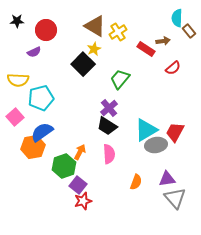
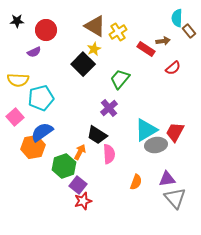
black trapezoid: moved 10 px left, 9 px down
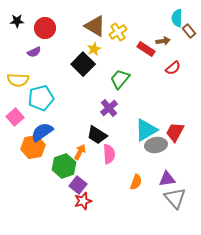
red circle: moved 1 px left, 2 px up
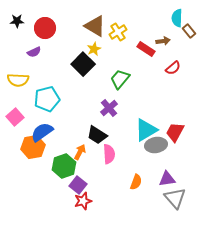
cyan pentagon: moved 6 px right, 1 px down
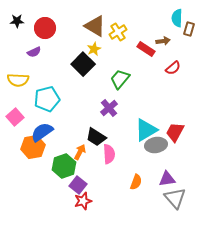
brown rectangle: moved 2 px up; rotated 56 degrees clockwise
black trapezoid: moved 1 px left, 2 px down
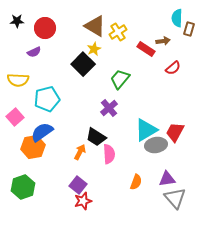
green hexagon: moved 41 px left, 21 px down
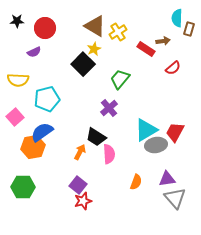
green hexagon: rotated 20 degrees clockwise
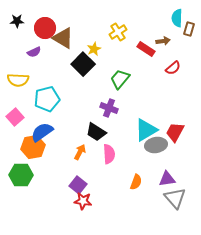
brown triangle: moved 32 px left, 12 px down
purple cross: rotated 30 degrees counterclockwise
black trapezoid: moved 5 px up
green hexagon: moved 2 px left, 12 px up
red star: rotated 24 degrees clockwise
